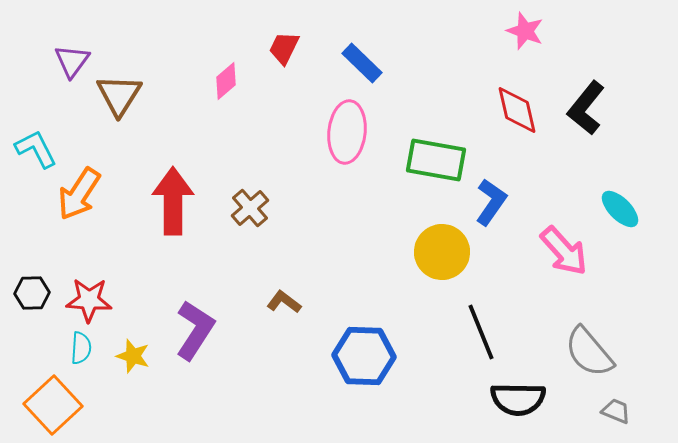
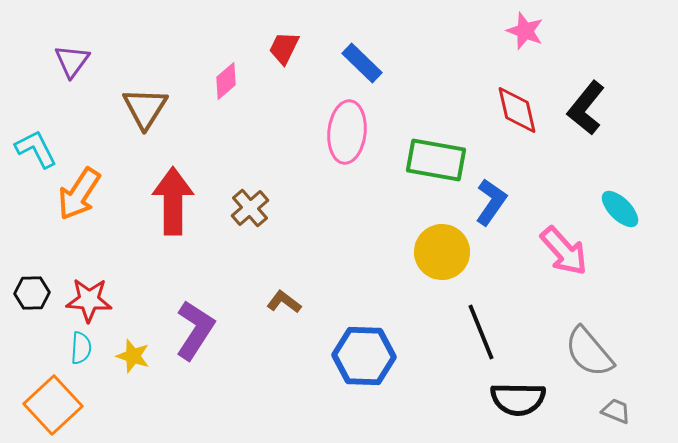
brown triangle: moved 26 px right, 13 px down
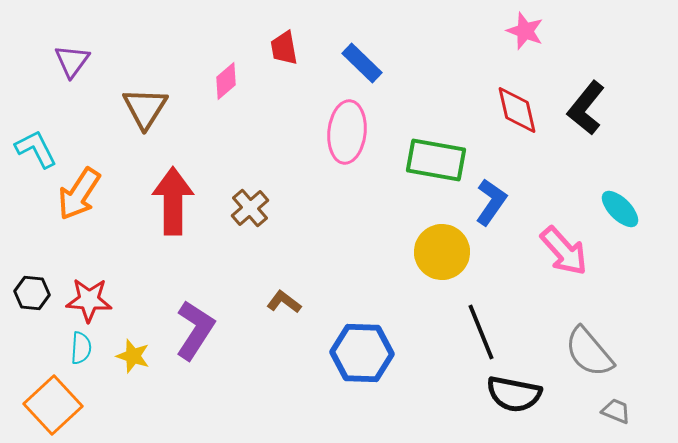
red trapezoid: rotated 36 degrees counterclockwise
black hexagon: rotated 8 degrees clockwise
blue hexagon: moved 2 px left, 3 px up
black semicircle: moved 4 px left, 5 px up; rotated 10 degrees clockwise
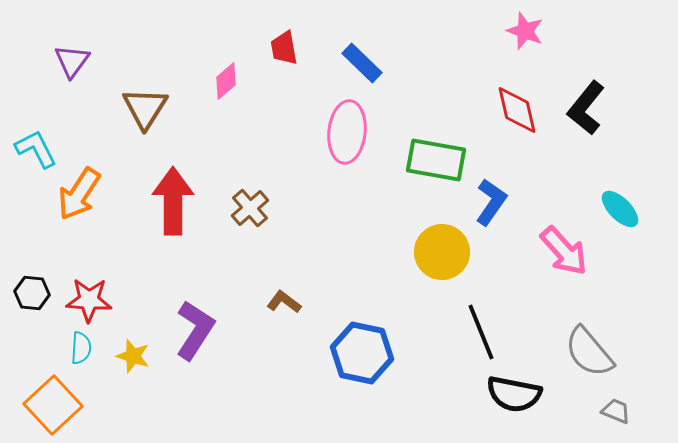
blue hexagon: rotated 10 degrees clockwise
